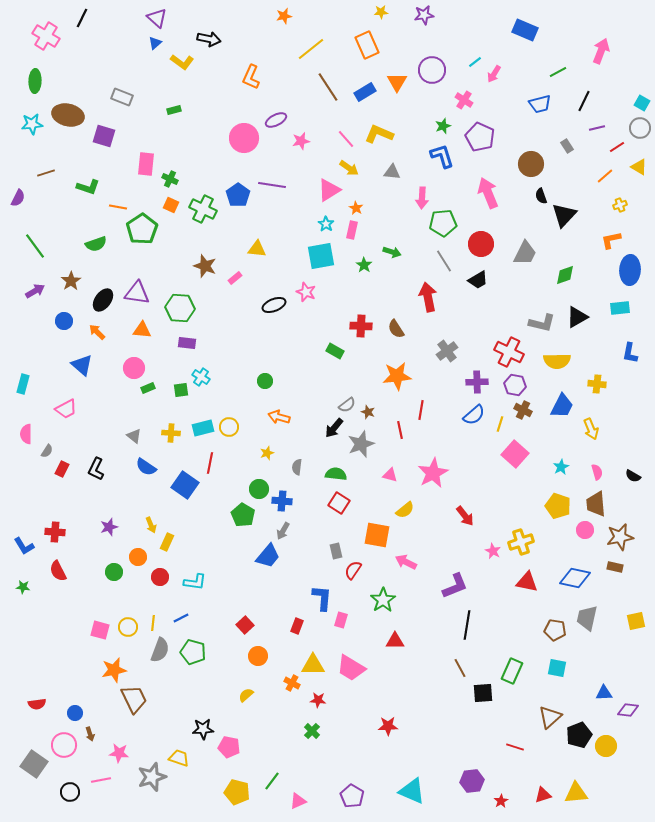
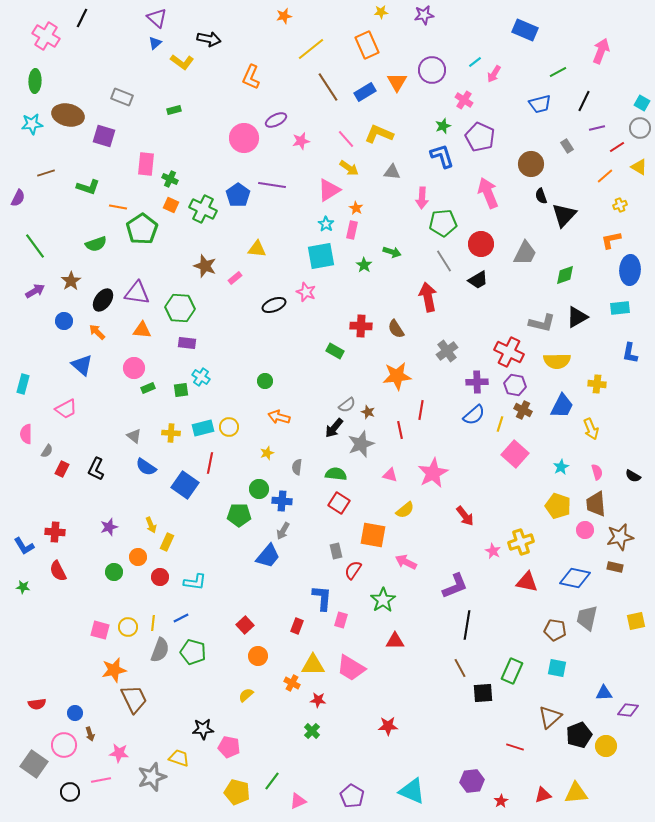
green pentagon at (243, 515): moved 4 px left; rotated 30 degrees counterclockwise
orange square at (377, 535): moved 4 px left
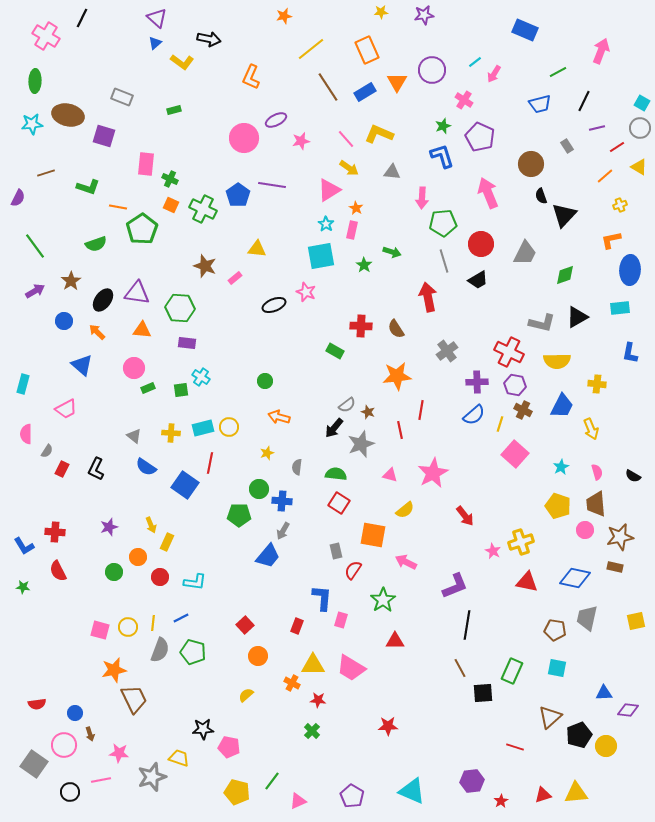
orange rectangle at (367, 45): moved 5 px down
gray line at (444, 261): rotated 15 degrees clockwise
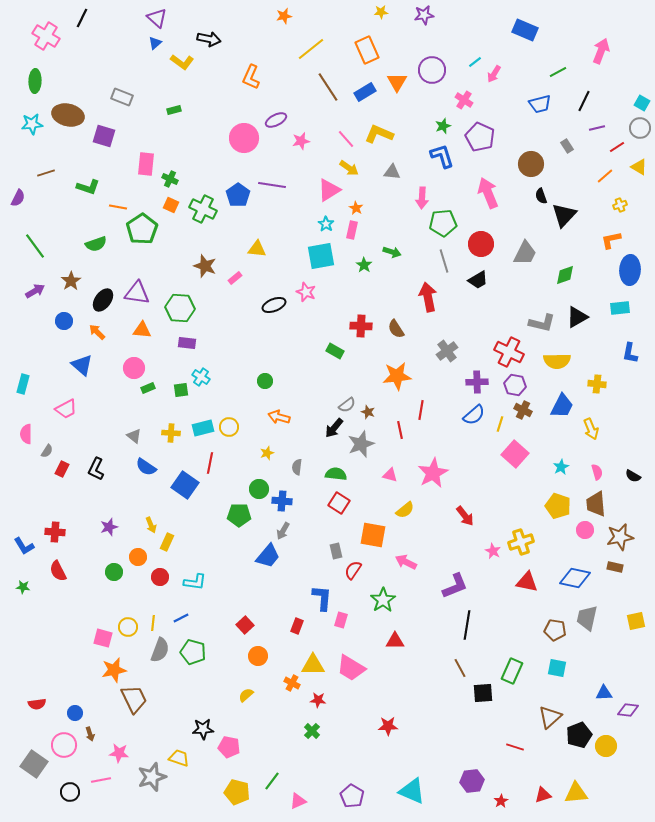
pink square at (100, 630): moved 3 px right, 8 px down
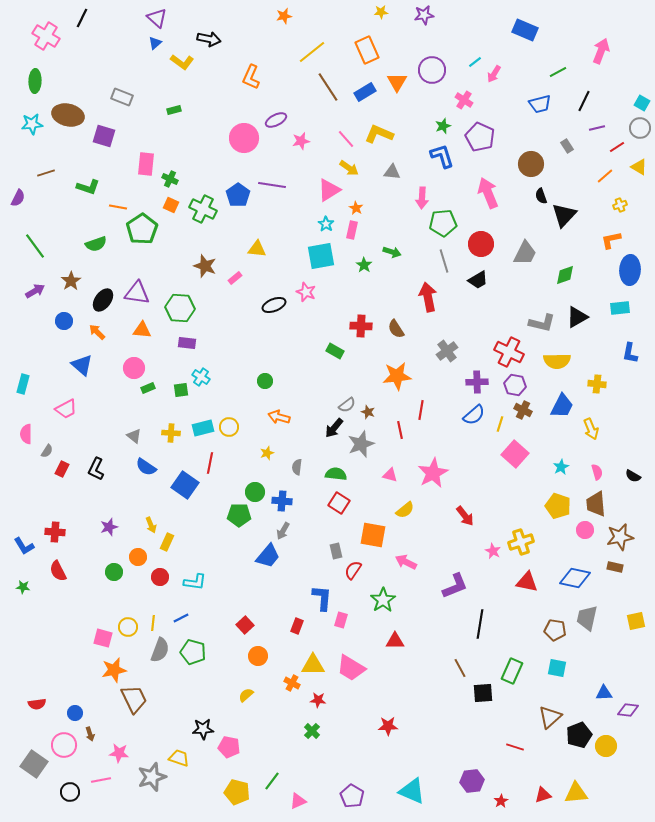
yellow line at (311, 49): moved 1 px right, 3 px down
green circle at (259, 489): moved 4 px left, 3 px down
black line at (467, 625): moved 13 px right, 1 px up
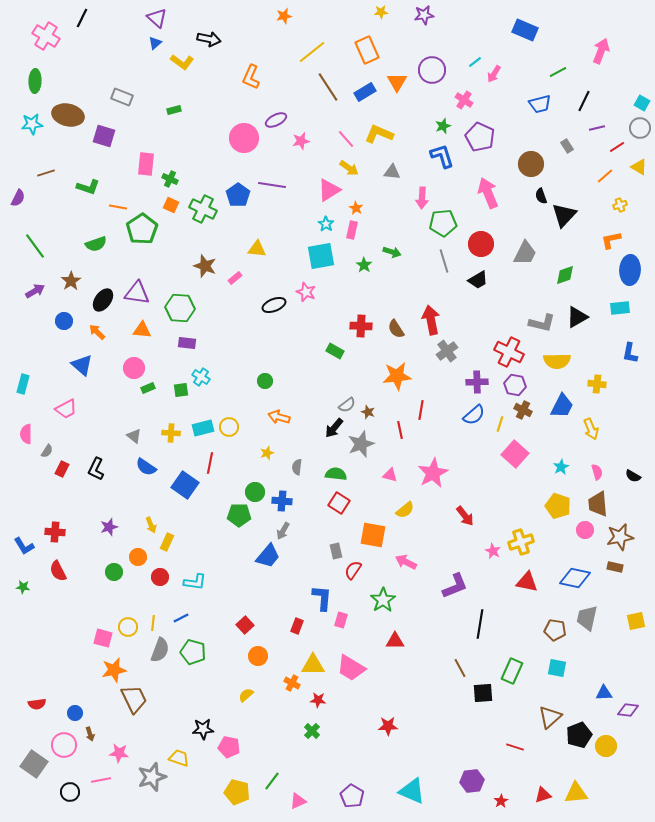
red arrow at (428, 297): moved 3 px right, 23 px down
brown trapezoid at (596, 504): moved 2 px right
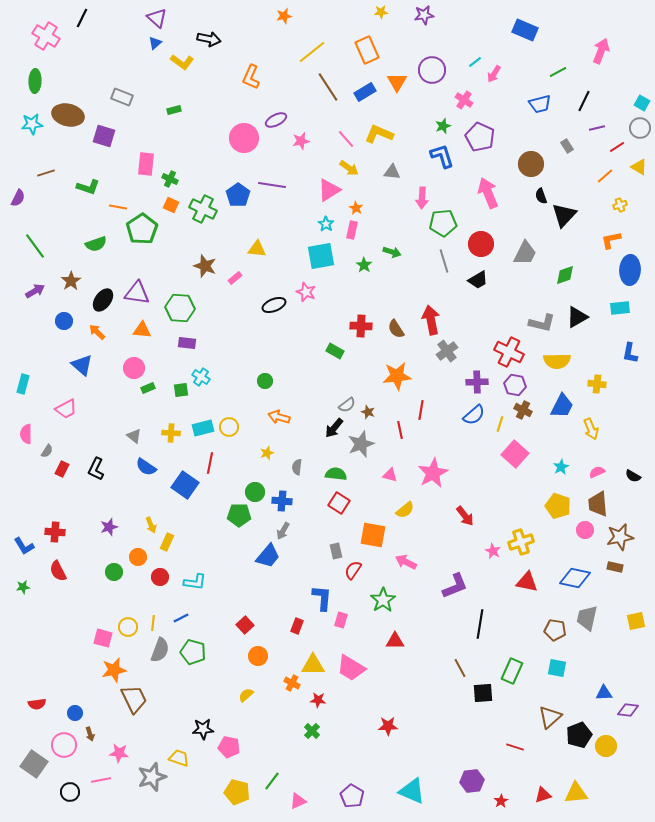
pink semicircle at (597, 472): rotated 98 degrees counterclockwise
green star at (23, 587): rotated 16 degrees counterclockwise
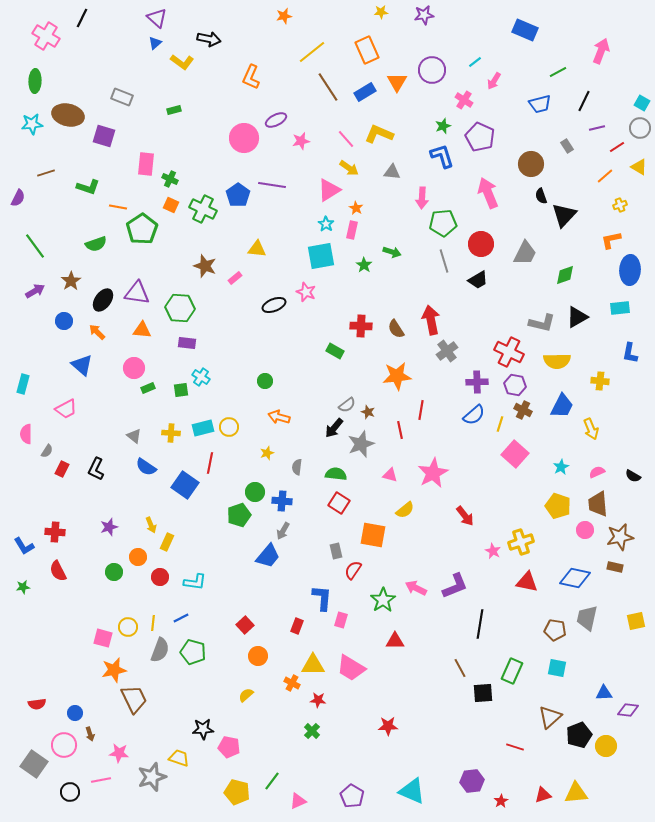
pink arrow at (494, 74): moved 7 px down
yellow cross at (597, 384): moved 3 px right, 3 px up
green pentagon at (239, 515): rotated 20 degrees counterclockwise
pink arrow at (406, 562): moved 10 px right, 26 px down
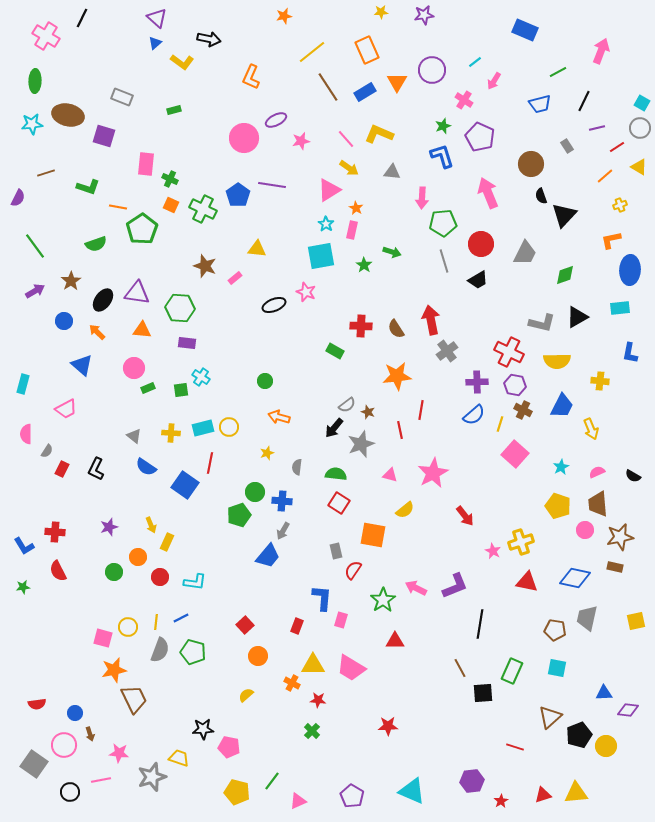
yellow line at (153, 623): moved 3 px right, 1 px up
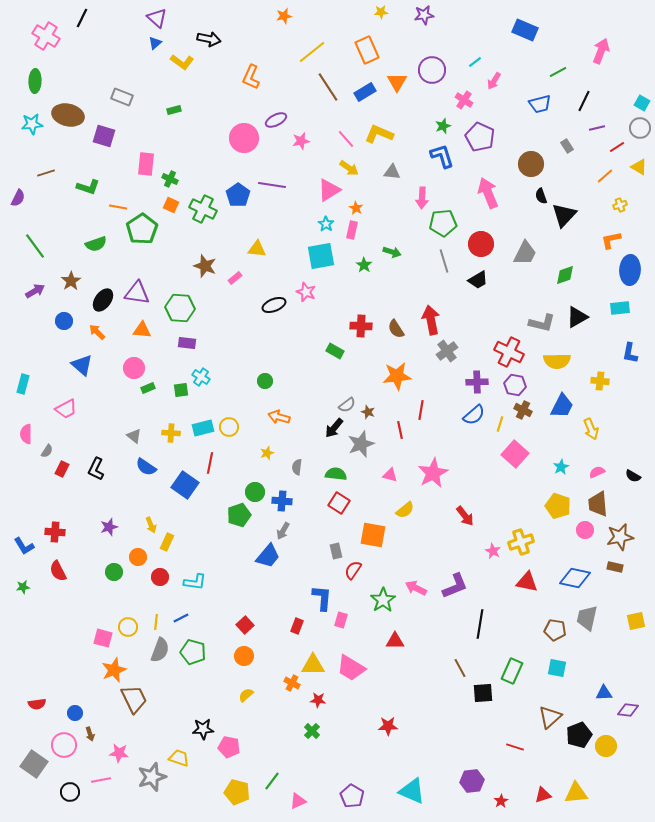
orange circle at (258, 656): moved 14 px left
orange star at (114, 670): rotated 10 degrees counterclockwise
